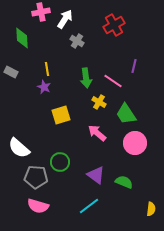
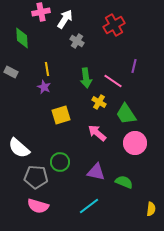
purple triangle: moved 3 px up; rotated 24 degrees counterclockwise
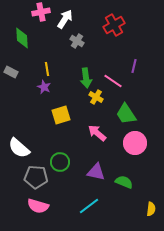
yellow cross: moved 3 px left, 5 px up
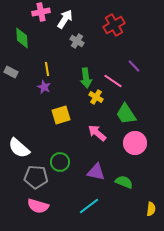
purple line: rotated 56 degrees counterclockwise
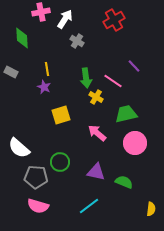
red cross: moved 5 px up
green trapezoid: rotated 110 degrees clockwise
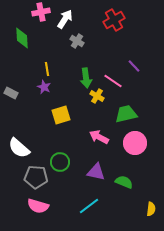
gray rectangle: moved 21 px down
yellow cross: moved 1 px right, 1 px up
pink arrow: moved 2 px right, 4 px down; rotated 12 degrees counterclockwise
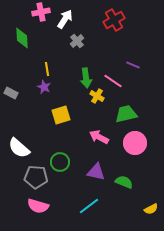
gray cross: rotated 16 degrees clockwise
purple line: moved 1 px left, 1 px up; rotated 24 degrees counterclockwise
yellow semicircle: rotated 56 degrees clockwise
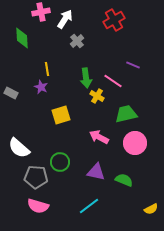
purple star: moved 3 px left
green semicircle: moved 2 px up
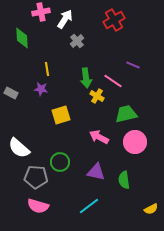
purple star: moved 2 px down; rotated 16 degrees counterclockwise
pink circle: moved 1 px up
green semicircle: rotated 120 degrees counterclockwise
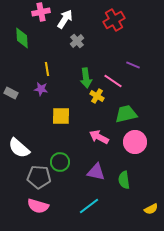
yellow square: moved 1 px down; rotated 18 degrees clockwise
gray pentagon: moved 3 px right
